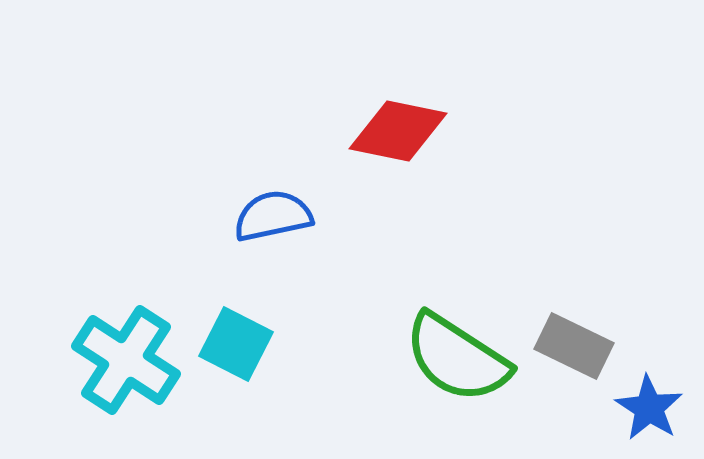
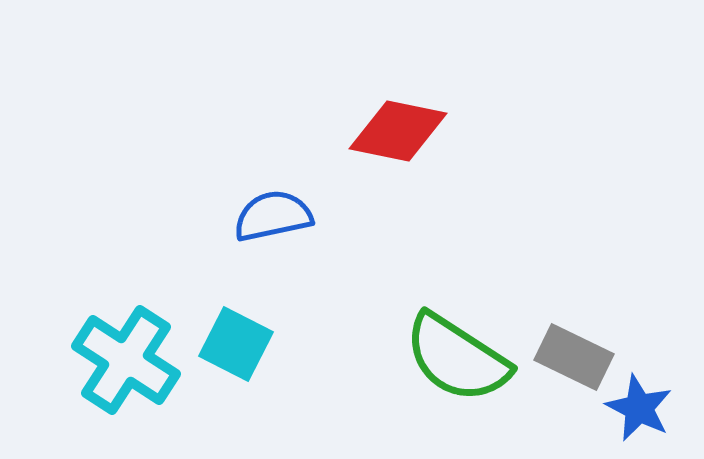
gray rectangle: moved 11 px down
blue star: moved 10 px left; rotated 6 degrees counterclockwise
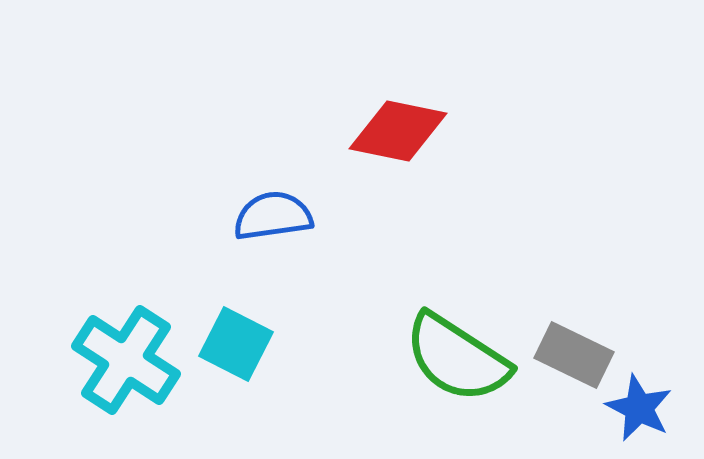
blue semicircle: rotated 4 degrees clockwise
gray rectangle: moved 2 px up
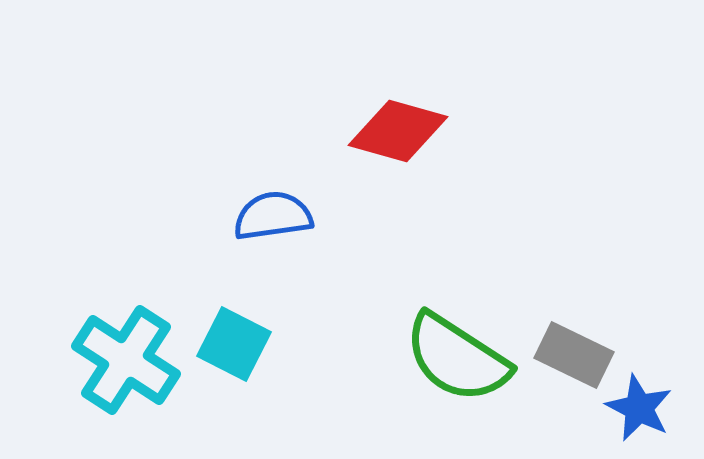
red diamond: rotated 4 degrees clockwise
cyan square: moved 2 px left
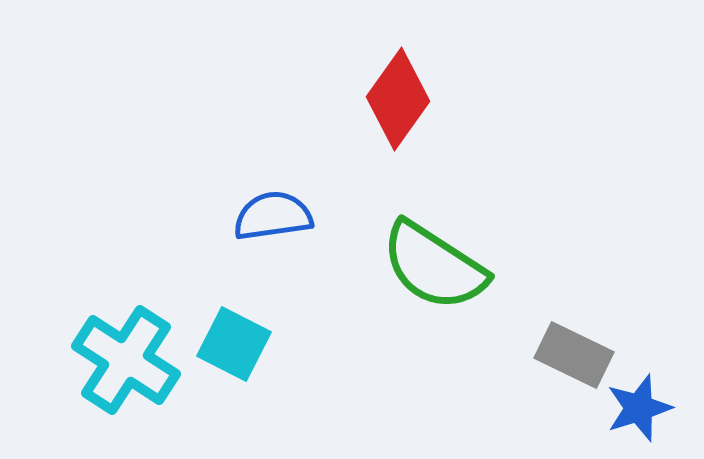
red diamond: moved 32 px up; rotated 70 degrees counterclockwise
green semicircle: moved 23 px left, 92 px up
blue star: rotated 28 degrees clockwise
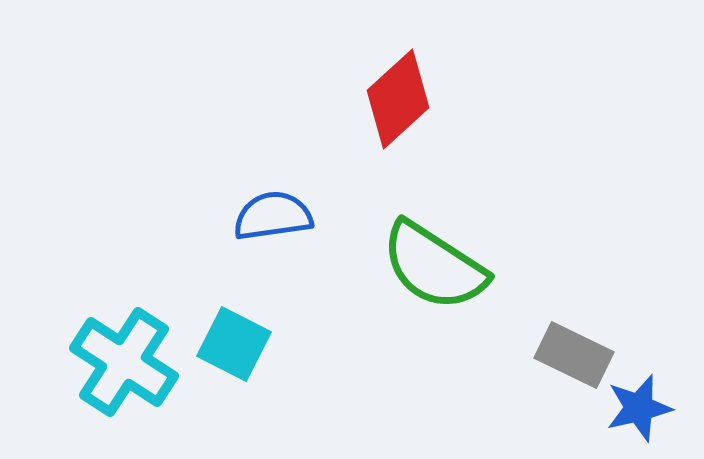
red diamond: rotated 12 degrees clockwise
cyan cross: moved 2 px left, 2 px down
blue star: rotated 4 degrees clockwise
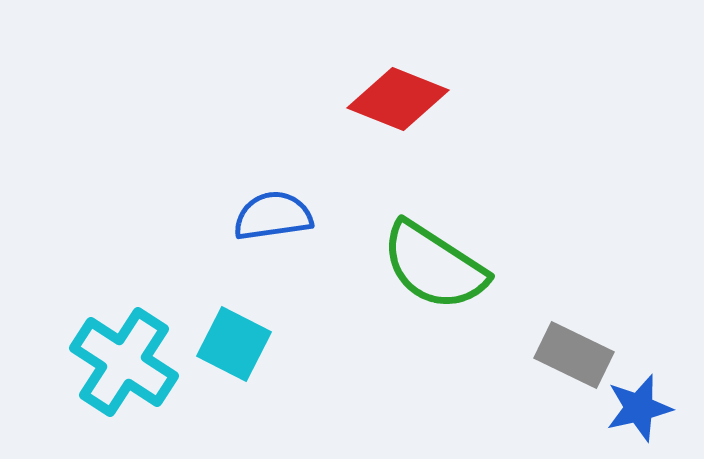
red diamond: rotated 64 degrees clockwise
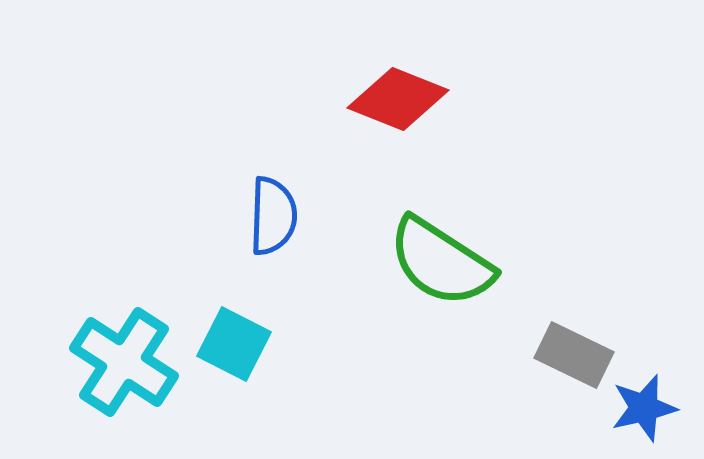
blue semicircle: rotated 100 degrees clockwise
green semicircle: moved 7 px right, 4 px up
blue star: moved 5 px right
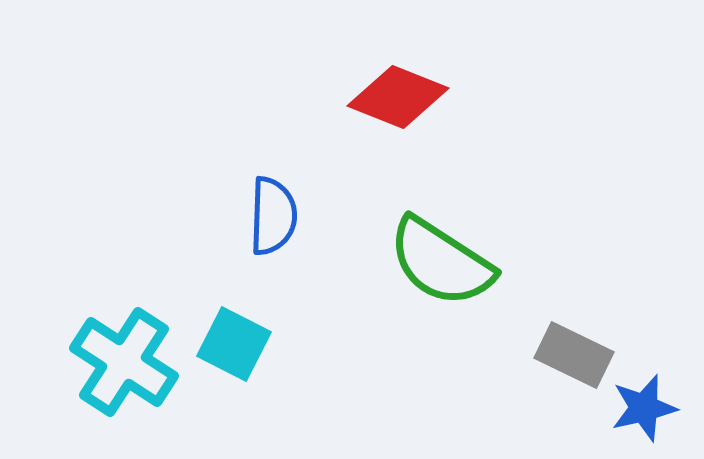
red diamond: moved 2 px up
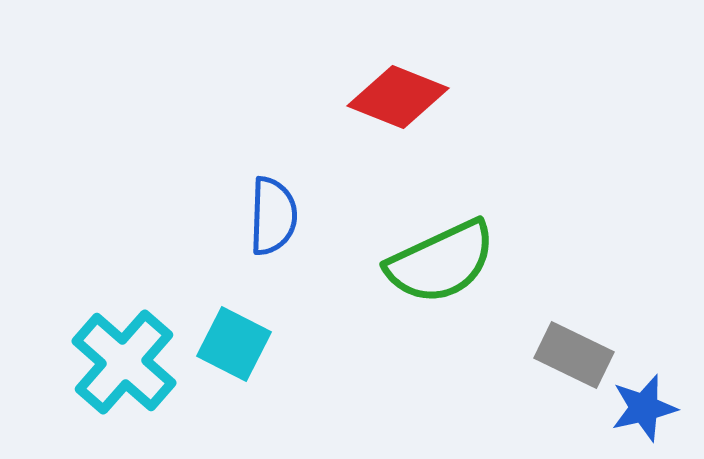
green semicircle: rotated 58 degrees counterclockwise
cyan cross: rotated 8 degrees clockwise
